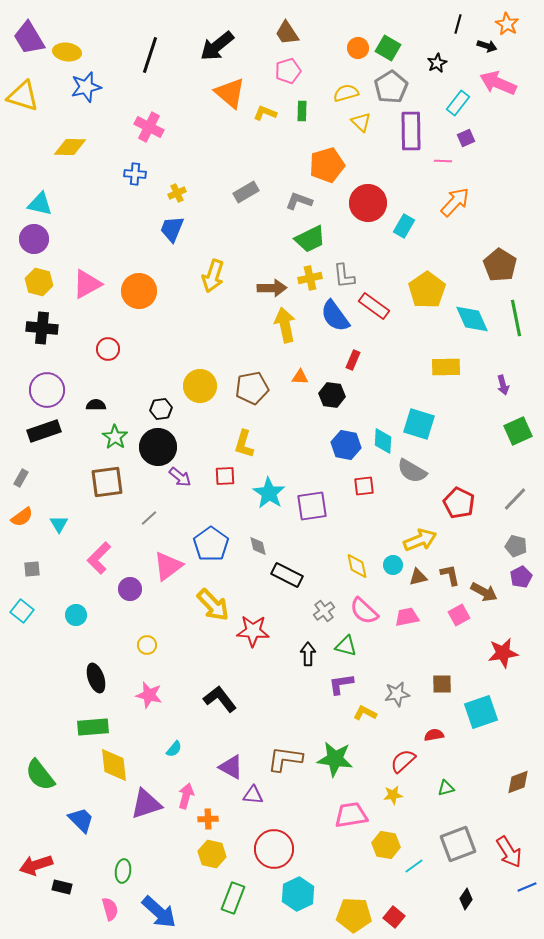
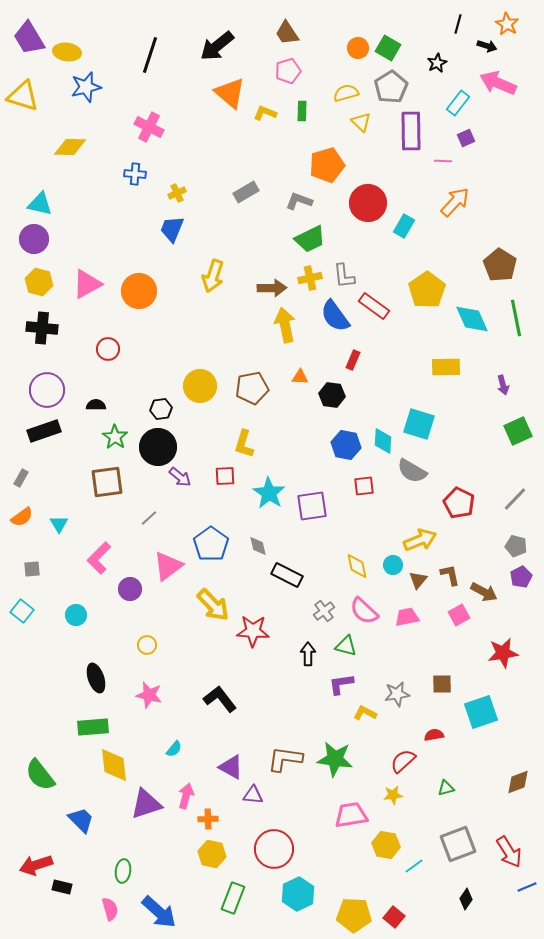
brown triangle at (418, 577): moved 3 px down; rotated 36 degrees counterclockwise
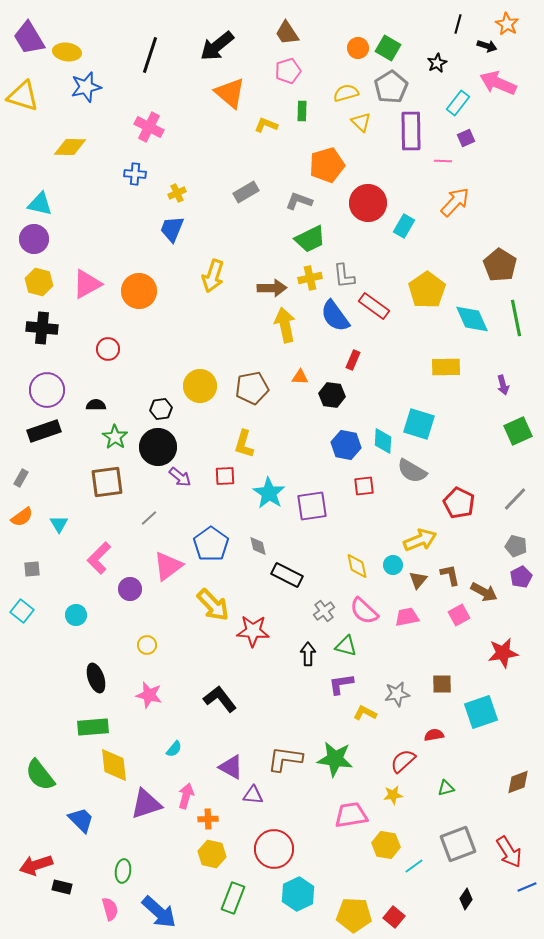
yellow L-shape at (265, 113): moved 1 px right, 12 px down
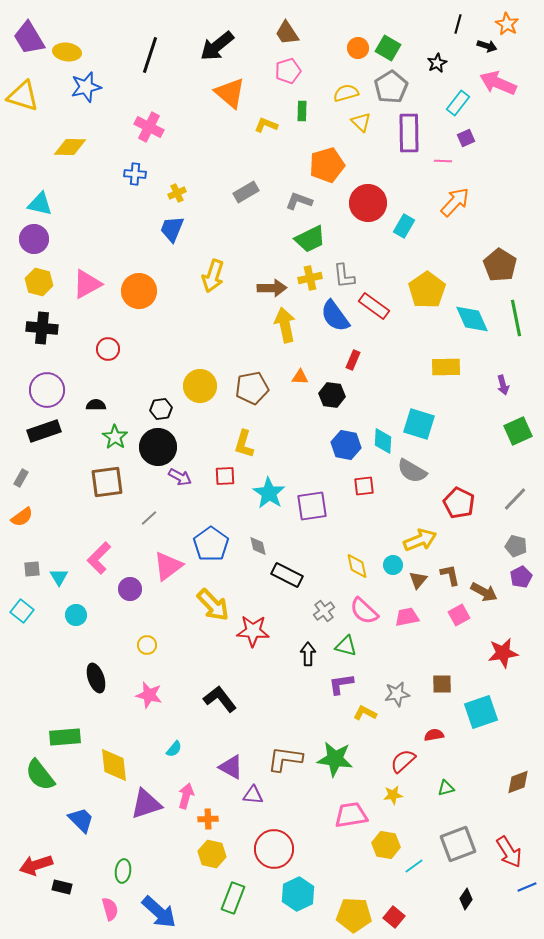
purple rectangle at (411, 131): moved 2 px left, 2 px down
purple arrow at (180, 477): rotated 10 degrees counterclockwise
cyan triangle at (59, 524): moved 53 px down
green rectangle at (93, 727): moved 28 px left, 10 px down
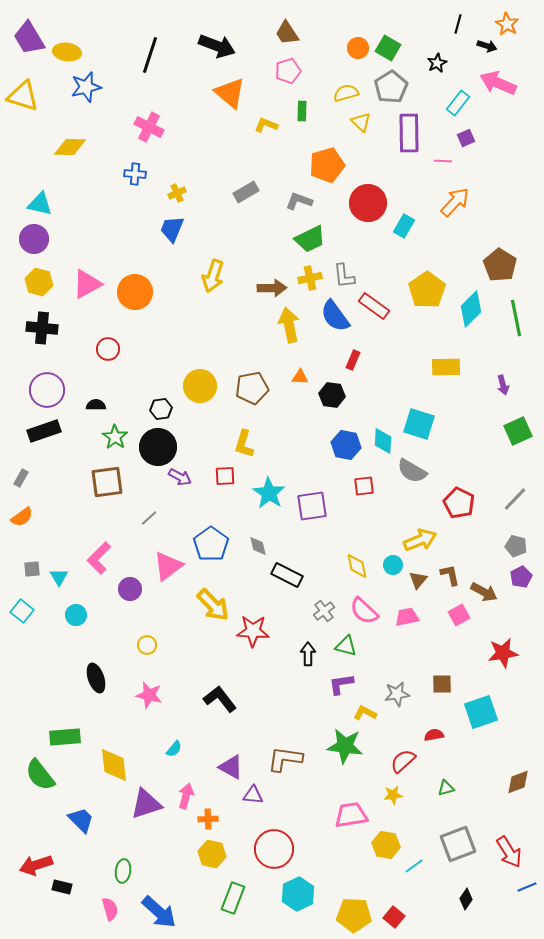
black arrow at (217, 46): rotated 120 degrees counterclockwise
orange circle at (139, 291): moved 4 px left, 1 px down
cyan diamond at (472, 319): moved 1 px left, 10 px up; rotated 69 degrees clockwise
yellow arrow at (285, 325): moved 4 px right
green star at (335, 759): moved 10 px right, 13 px up
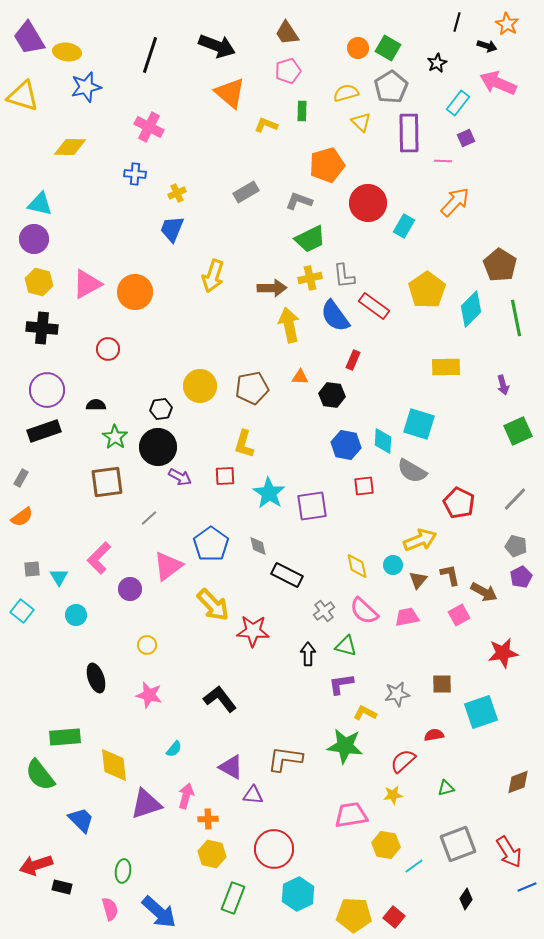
black line at (458, 24): moved 1 px left, 2 px up
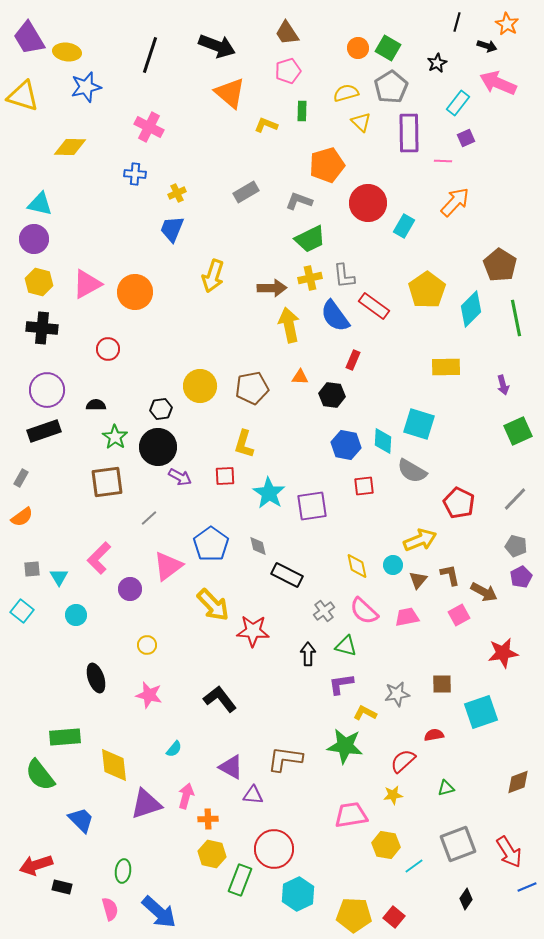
green rectangle at (233, 898): moved 7 px right, 18 px up
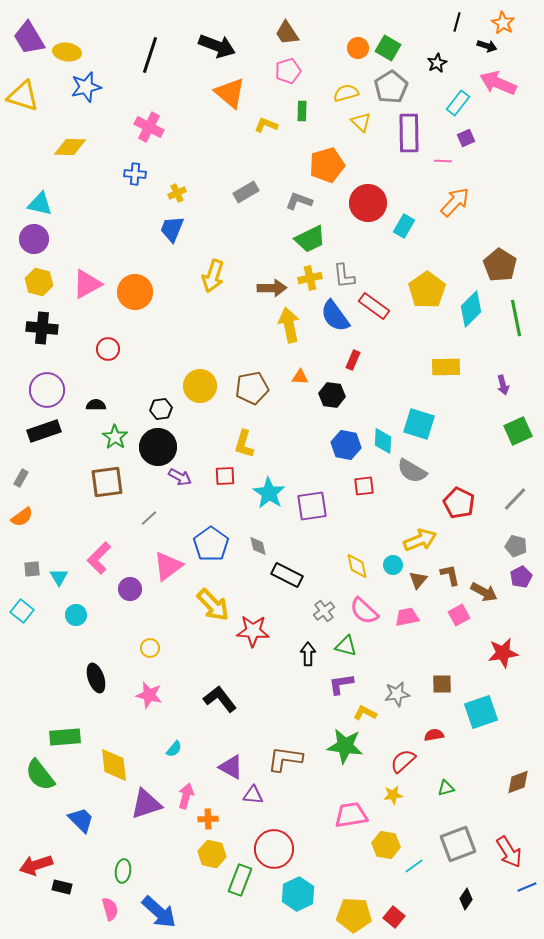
orange star at (507, 24): moved 4 px left, 1 px up
yellow circle at (147, 645): moved 3 px right, 3 px down
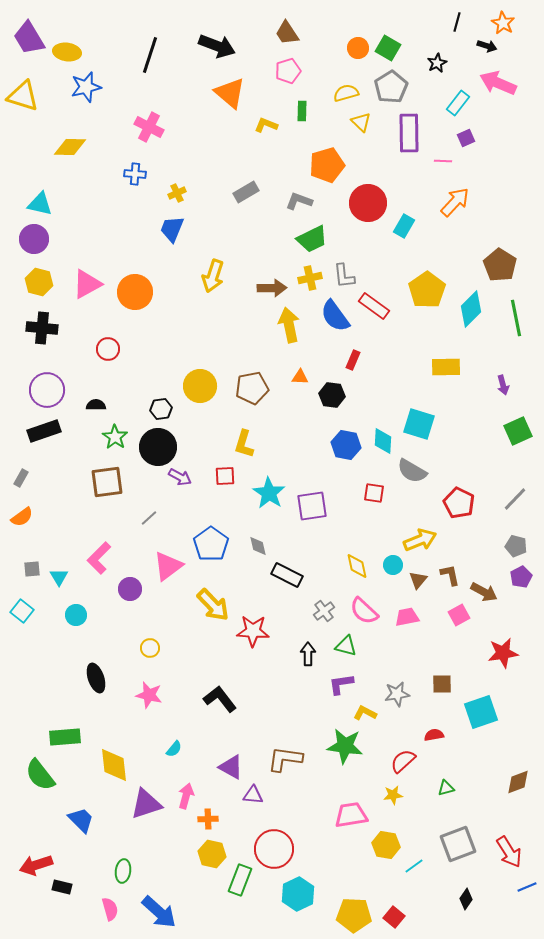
green trapezoid at (310, 239): moved 2 px right
red square at (364, 486): moved 10 px right, 7 px down; rotated 15 degrees clockwise
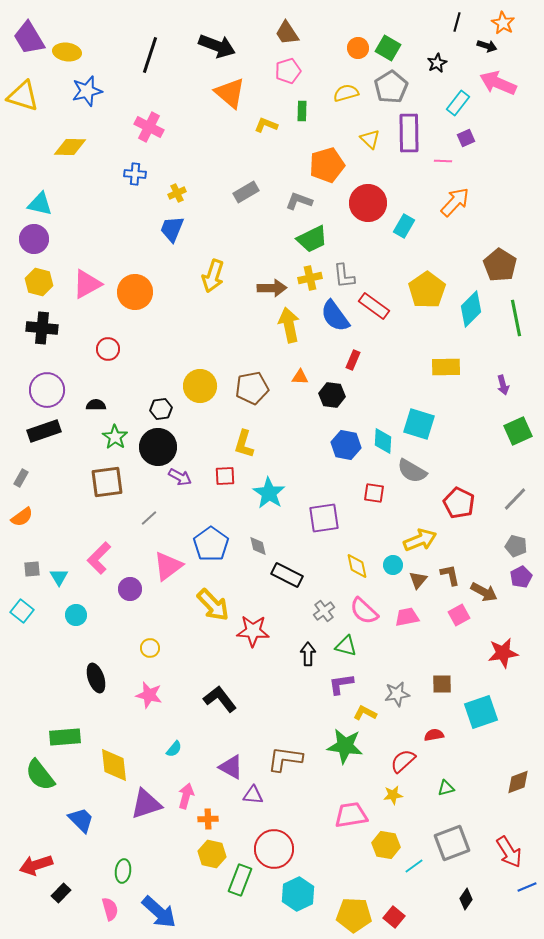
blue star at (86, 87): moved 1 px right, 4 px down
yellow triangle at (361, 122): moved 9 px right, 17 px down
purple square at (312, 506): moved 12 px right, 12 px down
gray square at (458, 844): moved 6 px left, 1 px up
black rectangle at (62, 887): moved 1 px left, 6 px down; rotated 60 degrees counterclockwise
